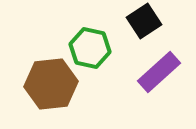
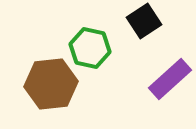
purple rectangle: moved 11 px right, 7 px down
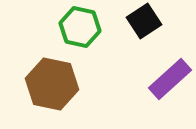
green hexagon: moved 10 px left, 21 px up
brown hexagon: moved 1 px right; rotated 18 degrees clockwise
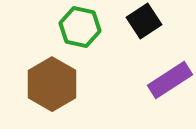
purple rectangle: moved 1 px down; rotated 9 degrees clockwise
brown hexagon: rotated 18 degrees clockwise
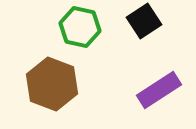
purple rectangle: moved 11 px left, 10 px down
brown hexagon: rotated 9 degrees counterclockwise
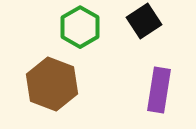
green hexagon: rotated 18 degrees clockwise
purple rectangle: rotated 48 degrees counterclockwise
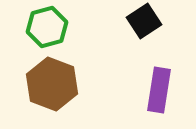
green hexagon: moved 33 px left; rotated 15 degrees clockwise
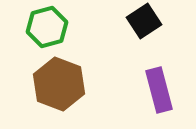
brown hexagon: moved 7 px right
purple rectangle: rotated 24 degrees counterclockwise
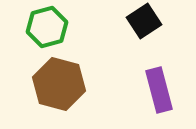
brown hexagon: rotated 6 degrees counterclockwise
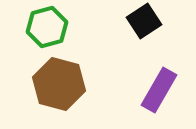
purple rectangle: rotated 45 degrees clockwise
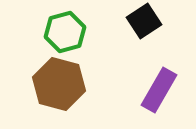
green hexagon: moved 18 px right, 5 px down
